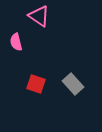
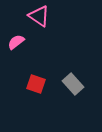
pink semicircle: rotated 66 degrees clockwise
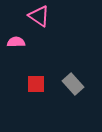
pink semicircle: rotated 36 degrees clockwise
red square: rotated 18 degrees counterclockwise
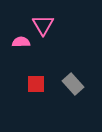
pink triangle: moved 4 px right, 9 px down; rotated 25 degrees clockwise
pink semicircle: moved 5 px right
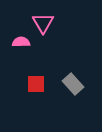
pink triangle: moved 2 px up
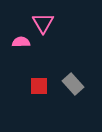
red square: moved 3 px right, 2 px down
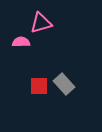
pink triangle: moved 2 px left; rotated 45 degrees clockwise
gray rectangle: moved 9 px left
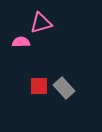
gray rectangle: moved 4 px down
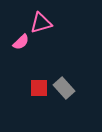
pink semicircle: rotated 138 degrees clockwise
red square: moved 2 px down
